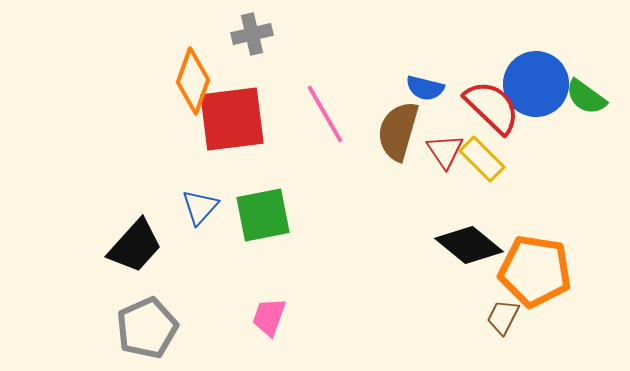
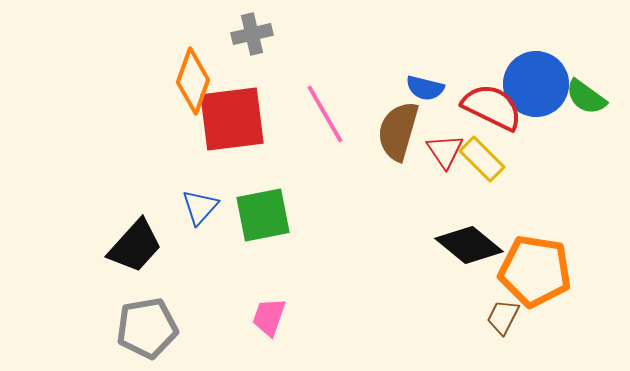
red semicircle: rotated 18 degrees counterclockwise
gray pentagon: rotated 14 degrees clockwise
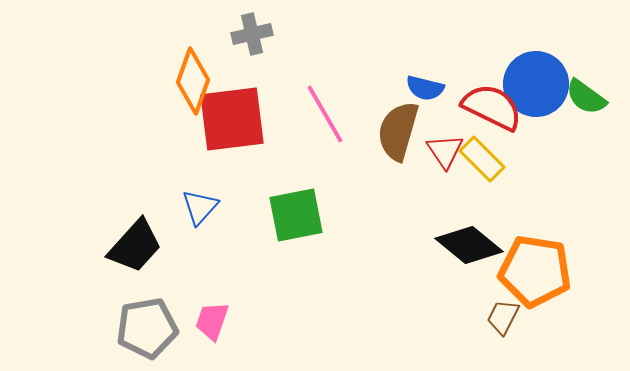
green square: moved 33 px right
pink trapezoid: moved 57 px left, 4 px down
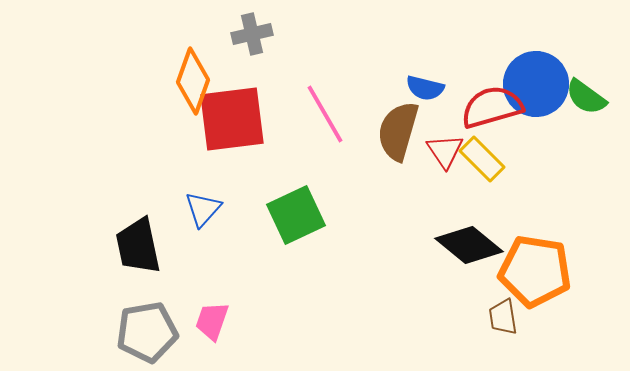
red semicircle: rotated 42 degrees counterclockwise
blue triangle: moved 3 px right, 2 px down
green square: rotated 14 degrees counterclockwise
black trapezoid: moved 3 px right; rotated 126 degrees clockwise
brown trapezoid: rotated 36 degrees counterclockwise
gray pentagon: moved 4 px down
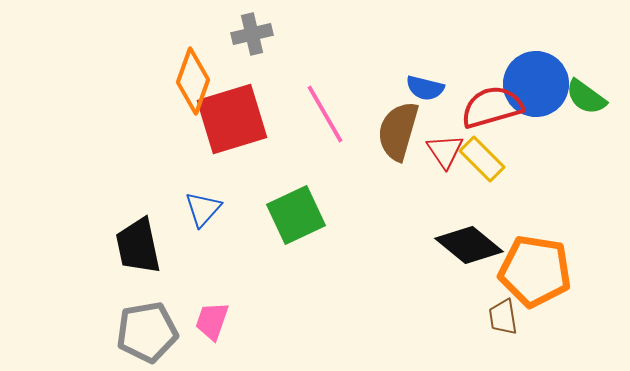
red square: rotated 10 degrees counterclockwise
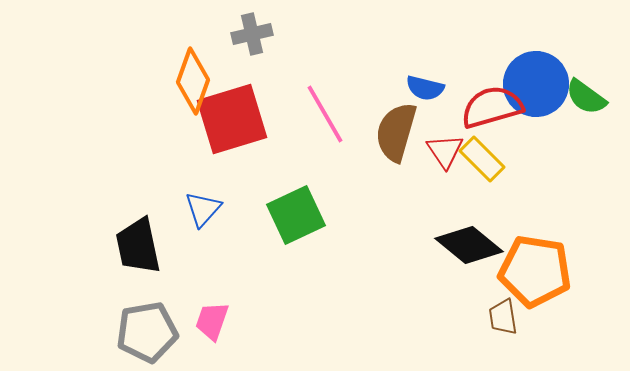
brown semicircle: moved 2 px left, 1 px down
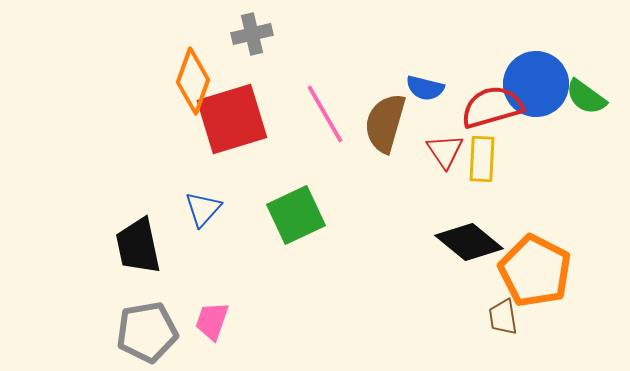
brown semicircle: moved 11 px left, 9 px up
yellow rectangle: rotated 48 degrees clockwise
black diamond: moved 3 px up
orange pentagon: rotated 18 degrees clockwise
